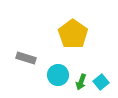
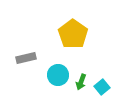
gray rectangle: rotated 30 degrees counterclockwise
cyan square: moved 1 px right, 5 px down
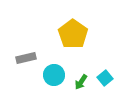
cyan circle: moved 4 px left
green arrow: rotated 14 degrees clockwise
cyan square: moved 3 px right, 9 px up
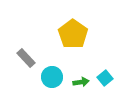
gray rectangle: rotated 60 degrees clockwise
cyan circle: moved 2 px left, 2 px down
green arrow: rotated 133 degrees counterclockwise
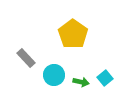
cyan circle: moved 2 px right, 2 px up
green arrow: rotated 21 degrees clockwise
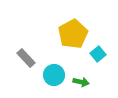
yellow pentagon: rotated 8 degrees clockwise
cyan square: moved 7 px left, 24 px up
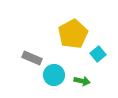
gray rectangle: moved 6 px right; rotated 24 degrees counterclockwise
green arrow: moved 1 px right, 1 px up
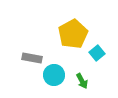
cyan square: moved 1 px left, 1 px up
gray rectangle: rotated 12 degrees counterclockwise
green arrow: rotated 49 degrees clockwise
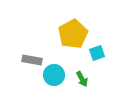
cyan square: rotated 21 degrees clockwise
gray rectangle: moved 2 px down
green arrow: moved 2 px up
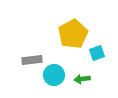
gray rectangle: rotated 18 degrees counterclockwise
green arrow: rotated 112 degrees clockwise
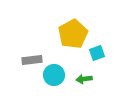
green arrow: moved 2 px right
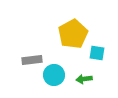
cyan square: rotated 28 degrees clockwise
